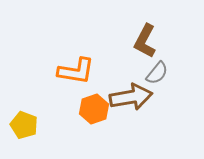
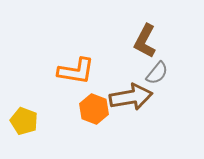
orange hexagon: rotated 20 degrees counterclockwise
yellow pentagon: moved 4 px up
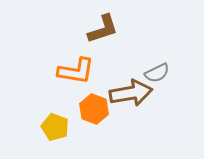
brown L-shape: moved 42 px left, 12 px up; rotated 136 degrees counterclockwise
gray semicircle: rotated 25 degrees clockwise
brown arrow: moved 4 px up
yellow pentagon: moved 31 px right, 6 px down
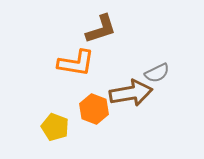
brown L-shape: moved 2 px left
orange L-shape: moved 8 px up
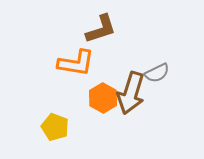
brown arrow: rotated 117 degrees clockwise
orange hexagon: moved 9 px right, 11 px up; rotated 8 degrees clockwise
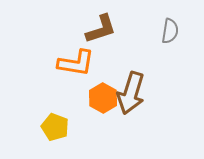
gray semicircle: moved 13 px right, 42 px up; rotated 55 degrees counterclockwise
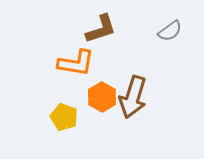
gray semicircle: rotated 45 degrees clockwise
brown arrow: moved 2 px right, 4 px down
orange hexagon: moved 1 px left, 1 px up
yellow pentagon: moved 9 px right, 10 px up
